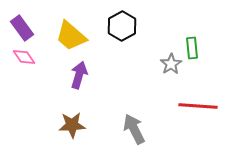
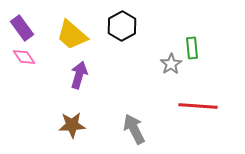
yellow trapezoid: moved 1 px right, 1 px up
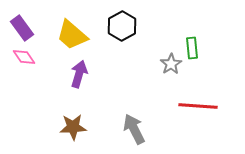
purple arrow: moved 1 px up
brown star: moved 1 px right, 2 px down
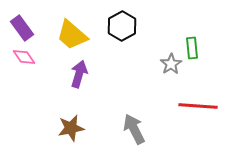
brown star: moved 2 px left, 1 px down; rotated 8 degrees counterclockwise
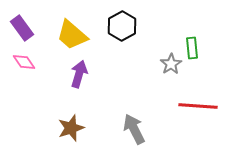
pink diamond: moved 5 px down
brown star: rotated 8 degrees counterclockwise
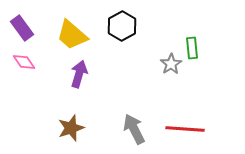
red line: moved 13 px left, 23 px down
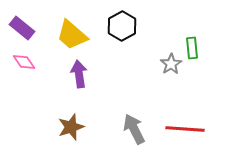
purple rectangle: rotated 15 degrees counterclockwise
purple arrow: rotated 24 degrees counterclockwise
brown star: moved 1 px up
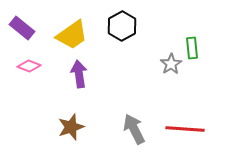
yellow trapezoid: rotated 76 degrees counterclockwise
pink diamond: moved 5 px right, 4 px down; rotated 35 degrees counterclockwise
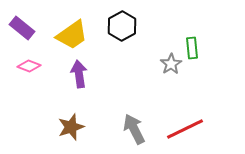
red line: rotated 30 degrees counterclockwise
